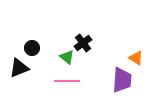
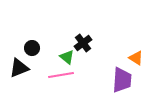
pink line: moved 6 px left, 6 px up; rotated 10 degrees counterclockwise
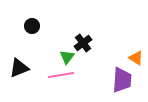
black circle: moved 22 px up
green triangle: rotated 28 degrees clockwise
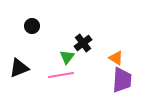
orange triangle: moved 20 px left
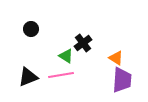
black circle: moved 1 px left, 3 px down
green triangle: moved 1 px left, 1 px up; rotated 35 degrees counterclockwise
black triangle: moved 9 px right, 9 px down
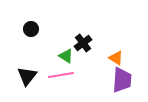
black triangle: moved 1 px left, 1 px up; rotated 30 degrees counterclockwise
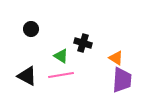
black cross: rotated 36 degrees counterclockwise
green triangle: moved 5 px left
black triangle: rotated 40 degrees counterclockwise
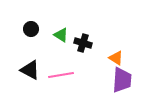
green triangle: moved 21 px up
black triangle: moved 3 px right, 6 px up
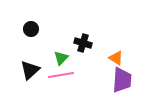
green triangle: moved 23 px down; rotated 42 degrees clockwise
black triangle: rotated 50 degrees clockwise
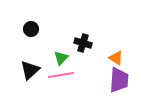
purple trapezoid: moved 3 px left
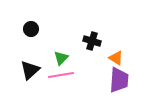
black cross: moved 9 px right, 2 px up
